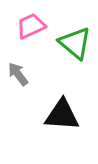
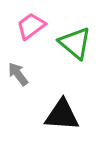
pink trapezoid: rotated 12 degrees counterclockwise
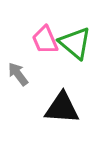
pink trapezoid: moved 14 px right, 14 px down; rotated 76 degrees counterclockwise
black triangle: moved 7 px up
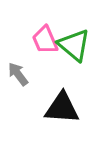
green triangle: moved 1 px left, 2 px down
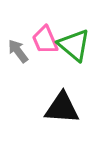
gray arrow: moved 23 px up
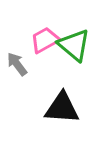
pink trapezoid: rotated 84 degrees clockwise
gray arrow: moved 1 px left, 13 px down
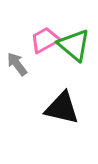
black triangle: rotated 9 degrees clockwise
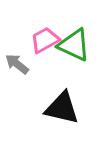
green triangle: rotated 15 degrees counterclockwise
gray arrow: rotated 15 degrees counterclockwise
